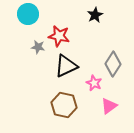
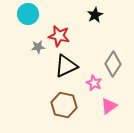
gray star: rotated 16 degrees counterclockwise
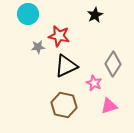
pink triangle: rotated 18 degrees clockwise
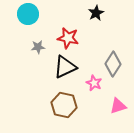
black star: moved 1 px right, 2 px up
red star: moved 9 px right, 2 px down
black triangle: moved 1 px left, 1 px down
pink triangle: moved 9 px right
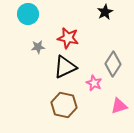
black star: moved 9 px right, 1 px up
pink triangle: moved 1 px right
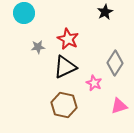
cyan circle: moved 4 px left, 1 px up
red star: moved 1 px down; rotated 15 degrees clockwise
gray diamond: moved 2 px right, 1 px up
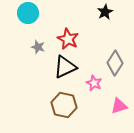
cyan circle: moved 4 px right
gray star: rotated 24 degrees clockwise
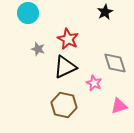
gray star: moved 2 px down
gray diamond: rotated 50 degrees counterclockwise
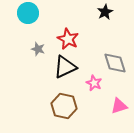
brown hexagon: moved 1 px down
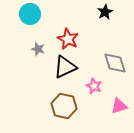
cyan circle: moved 2 px right, 1 px down
pink star: moved 3 px down
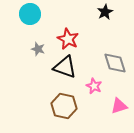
black triangle: rotated 45 degrees clockwise
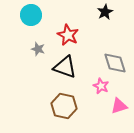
cyan circle: moved 1 px right, 1 px down
red star: moved 4 px up
pink star: moved 7 px right
